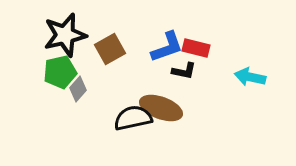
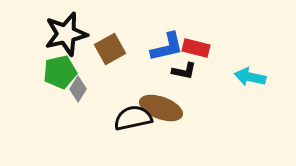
black star: moved 1 px right, 1 px up
blue L-shape: rotated 6 degrees clockwise
gray diamond: rotated 10 degrees counterclockwise
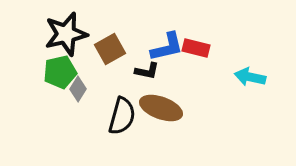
black L-shape: moved 37 px left
black semicircle: moved 11 px left, 2 px up; rotated 117 degrees clockwise
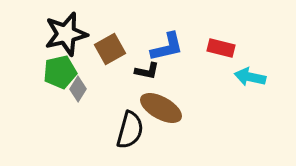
red rectangle: moved 25 px right
brown ellipse: rotated 9 degrees clockwise
black semicircle: moved 8 px right, 14 px down
